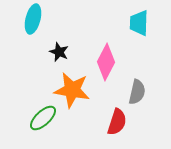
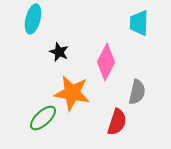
orange star: moved 3 px down
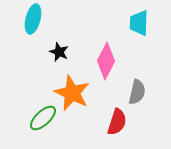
pink diamond: moved 1 px up
orange star: rotated 15 degrees clockwise
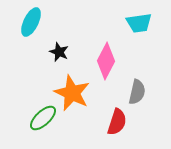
cyan ellipse: moved 2 px left, 3 px down; rotated 12 degrees clockwise
cyan trapezoid: rotated 100 degrees counterclockwise
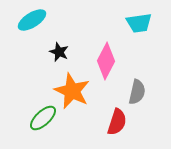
cyan ellipse: moved 1 px right, 2 px up; rotated 32 degrees clockwise
orange star: moved 2 px up
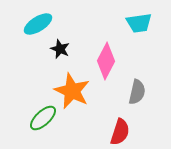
cyan ellipse: moved 6 px right, 4 px down
black star: moved 1 px right, 3 px up
red semicircle: moved 3 px right, 10 px down
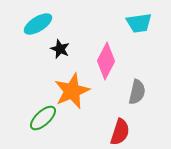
orange star: rotated 24 degrees clockwise
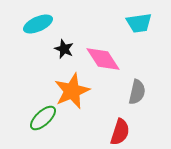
cyan ellipse: rotated 8 degrees clockwise
black star: moved 4 px right
pink diamond: moved 3 px left, 2 px up; rotated 60 degrees counterclockwise
